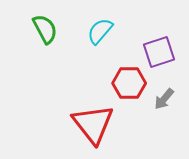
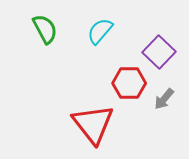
purple square: rotated 28 degrees counterclockwise
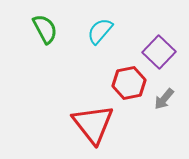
red hexagon: rotated 12 degrees counterclockwise
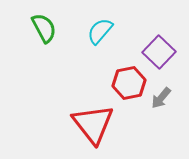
green semicircle: moved 1 px left, 1 px up
gray arrow: moved 3 px left, 1 px up
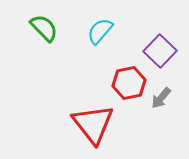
green semicircle: rotated 16 degrees counterclockwise
purple square: moved 1 px right, 1 px up
